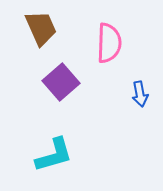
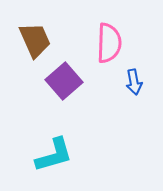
brown trapezoid: moved 6 px left, 12 px down
purple square: moved 3 px right, 1 px up
blue arrow: moved 6 px left, 12 px up
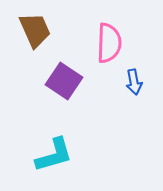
brown trapezoid: moved 10 px up
purple square: rotated 15 degrees counterclockwise
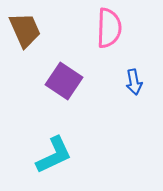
brown trapezoid: moved 10 px left
pink semicircle: moved 15 px up
cyan L-shape: rotated 9 degrees counterclockwise
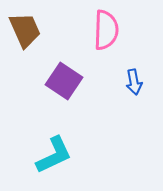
pink semicircle: moved 3 px left, 2 px down
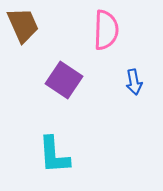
brown trapezoid: moved 2 px left, 5 px up
purple square: moved 1 px up
cyan L-shape: rotated 111 degrees clockwise
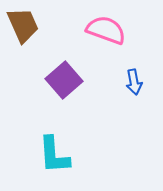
pink semicircle: rotated 72 degrees counterclockwise
purple square: rotated 15 degrees clockwise
